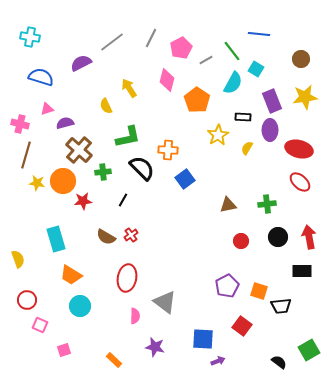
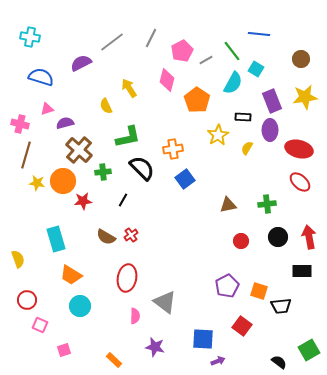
pink pentagon at (181, 48): moved 1 px right, 3 px down
orange cross at (168, 150): moved 5 px right, 1 px up; rotated 12 degrees counterclockwise
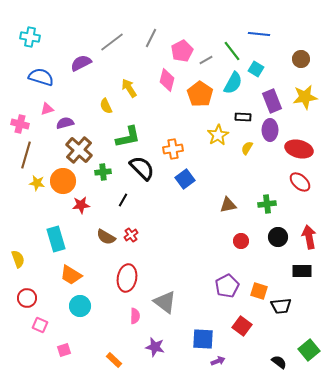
orange pentagon at (197, 100): moved 3 px right, 6 px up
red star at (83, 201): moved 2 px left, 4 px down
red circle at (27, 300): moved 2 px up
green square at (309, 350): rotated 10 degrees counterclockwise
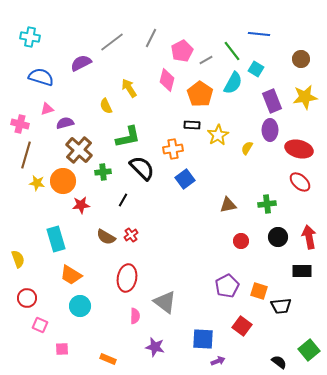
black rectangle at (243, 117): moved 51 px left, 8 px down
pink square at (64, 350): moved 2 px left, 1 px up; rotated 16 degrees clockwise
orange rectangle at (114, 360): moved 6 px left, 1 px up; rotated 21 degrees counterclockwise
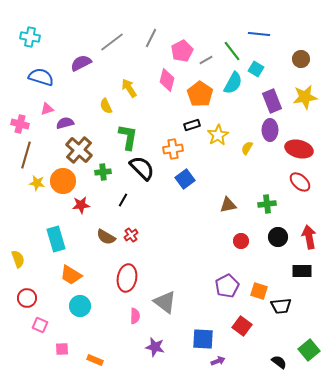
black rectangle at (192, 125): rotated 21 degrees counterclockwise
green L-shape at (128, 137): rotated 68 degrees counterclockwise
orange rectangle at (108, 359): moved 13 px left, 1 px down
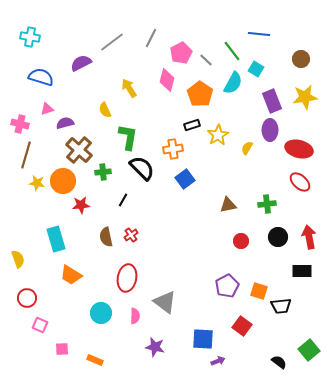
pink pentagon at (182, 51): moved 1 px left, 2 px down
gray line at (206, 60): rotated 72 degrees clockwise
yellow semicircle at (106, 106): moved 1 px left, 4 px down
brown semicircle at (106, 237): rotated 48 degrees clockwise
cyan circle at (80, 306): moved 21 px right, 7 px down
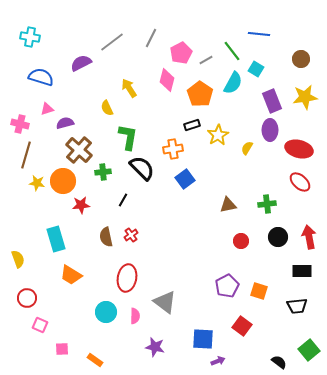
gray line at (206, 60): rotated 72 degrees counterclockwise
yellow semicircle at (105, 110): moved 2 px right, 2 px up
black trapezoid at (281, 306): moved 16 px right
cyan circle at (101, 313): moved 5 px right, 1 px up
orange rectangle at (95, 360): rotated 14 degrees clockwise
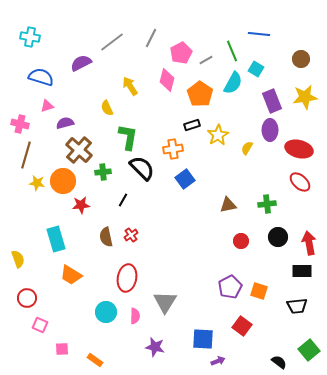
green line at (232, 51): rotated 15 degrees clockwise
yellow arrow at (129, 88): moved 1 px right, 2 px up
pink triangle at (47, 109): moved 3 px up
red arrow at (309, 237): moved 6 px down
purple pentagon at (227, 286): moved 3 px right, 1 px down
gray triangle at (165, 302): rotated 25 degrees clockwise
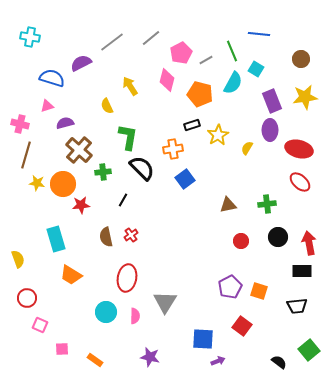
gray line at (151, 38): rotated 24 degrees clockwise
blue semicircle at (41, 77): moved 11 px right, 1 px down
orange pentagon at (200, 94): rotated 20 degrees counterclockwise
yellow semicircle at (107, 108): moved 2 px up
orange circle at (63, 181): moved 3 px down
purple star at (155, 347): moved 5 px left, 10 px down
